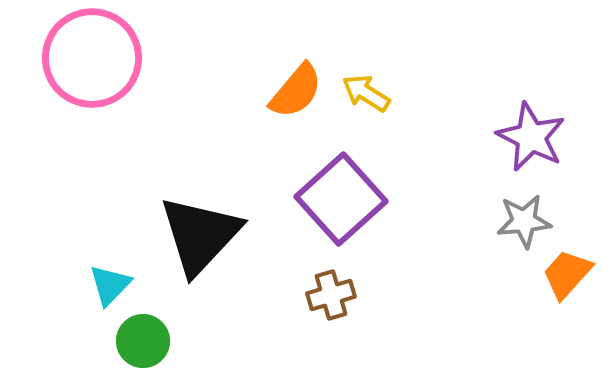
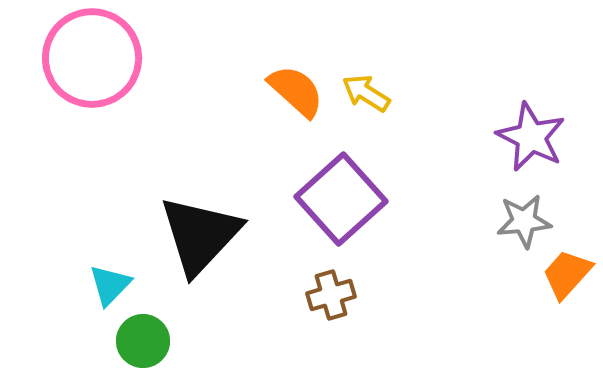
orange semicircle: rotated 88 degrees counterclockwise
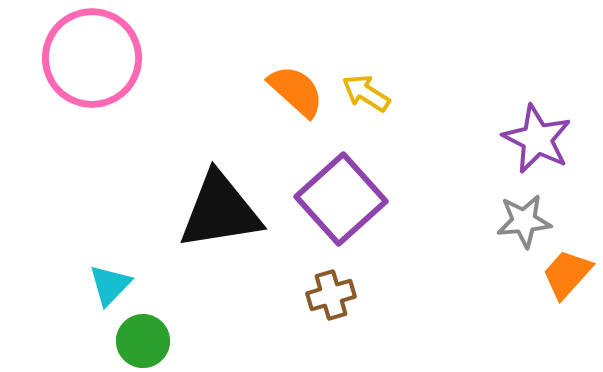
purple star: moved 6 px right, 2 px down
black triangle: moved 20 px right, 24 px up; rotated 38 degrees clockwise
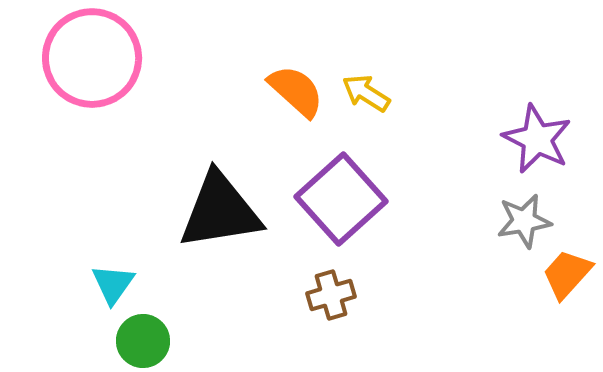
gray star: rotated 4 degrees counterclockwise
cyan triangle: moved 3 px right, 1 px up; rotated 9 degrees counterclockwise
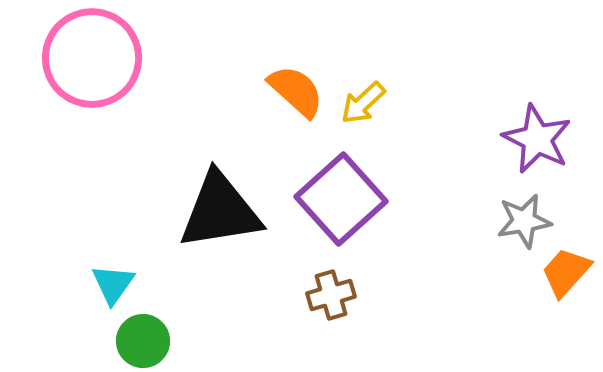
yellow arrow: moved 3 px left, 10 px down; rotated 75 degrees counterclockwise
orange trapezoid: moved 1 px left, 2 px up
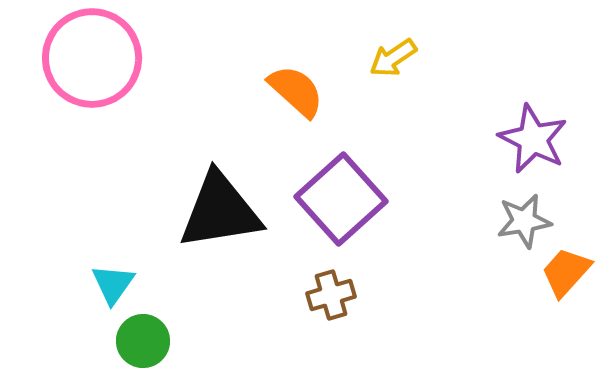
yellow arrow: moved 30 px right, 45 px up; rotated 9 degrees clockwise
purple star: moved 4 px left
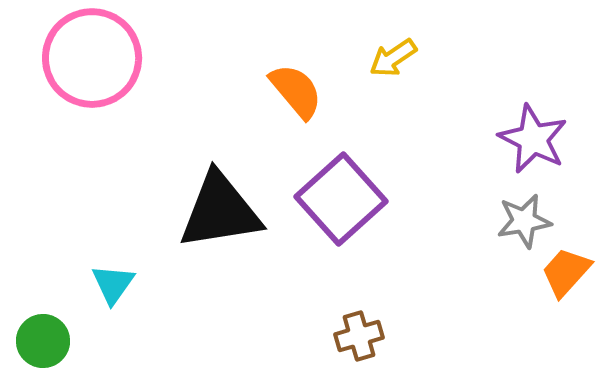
orange semicircle: rotated 8 degrees clockwise
brown cross: moved 28 px right, 41 px down
green circle: moved 100 px left
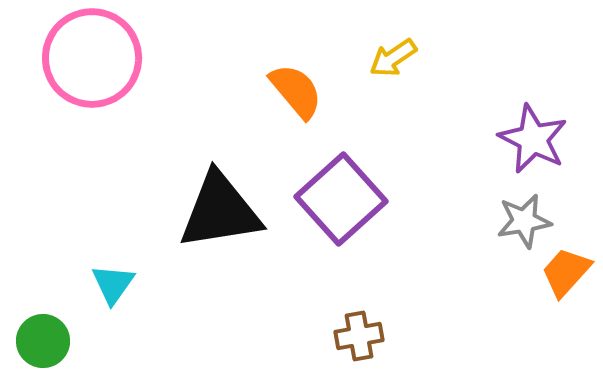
brown cross: rotated 6 degrees clockwise
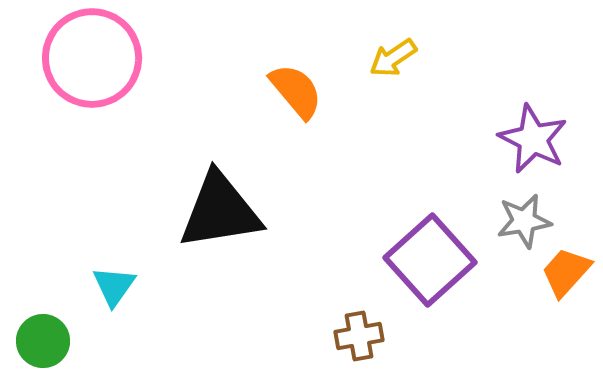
purple square: moved 89 px right, 61 px down
cyan triangle: moved 1 px right, 2 px down
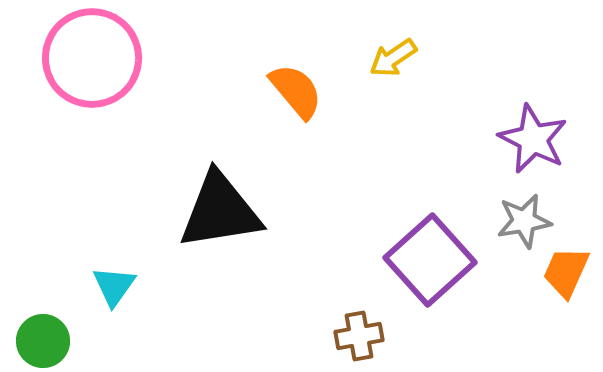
orange trapezoid: rotated 18 degrees counterclockwise
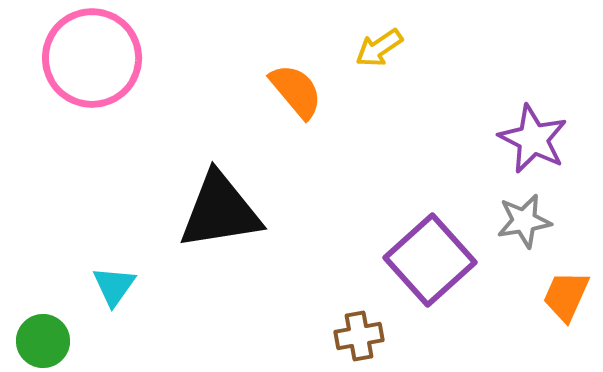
yellow arrow: moved 14 px left, 10 px up
orange trapezoid: moved 24 px down
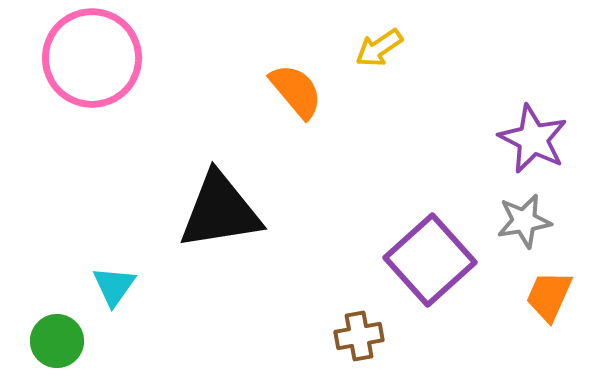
orange trapezoid: moved 17 px left
green circle: moved 14 px right
